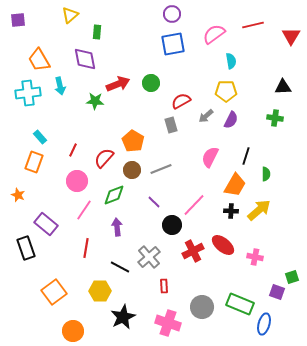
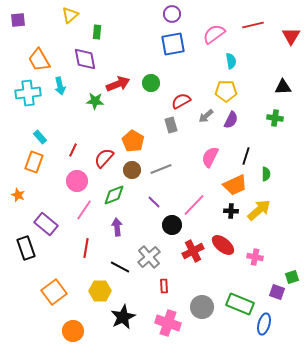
orange trapezoid at (235, 185): rotated 35 degrees clockwise
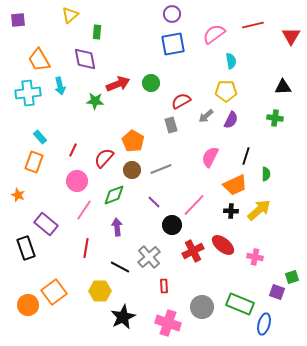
orange circle at (73, 331): moved 45 px left, 26 px up
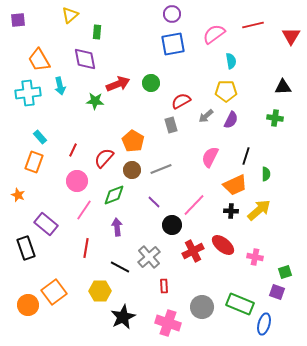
green square at (292, 277): moved 7 px left, 5 px up
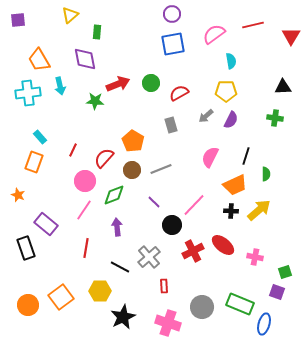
red semicircle at (181, 101): moved 2 px left, 8 px up
pink circle at (77, 181): moved 8 px right
orange square at (54, 292): moved 7 px right, 5 px down
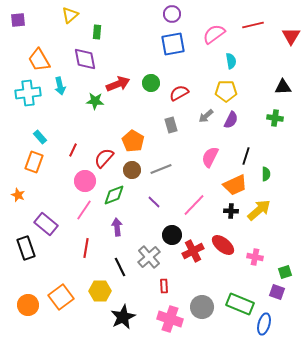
black circle at (172, 225): moved 10 px down
black line at (120, 267): rotated 36 degrees clockwise
pink cross at (168, 323): moved 2 px right, 4 px up
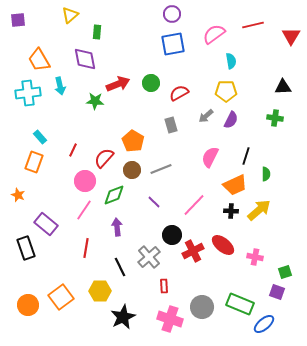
blue ellipse at (264, 324): rotated 35 degrees clockwise
